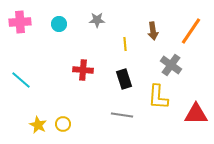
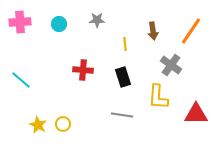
black rectangle: moved 1 px left, 2 px up
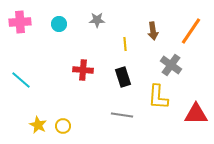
yellow circle: moved 2 px down
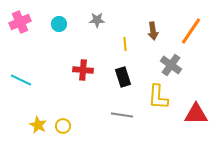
pink cross: rotated 20 degrees counterclockwise
cyan line: rotated 15 degrees counterclockwise
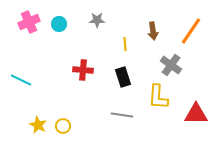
pink cross: moved 9 px right
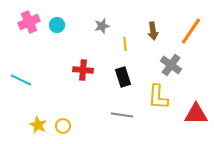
gray star: moved 5 px right, 6 px down; rotated 14 degrees counterclockwise
cyan circle: moved 2 px left, 1 px down
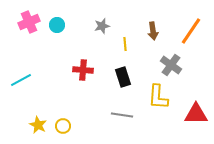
cyan line: rotated 55 degrees counterclockwise
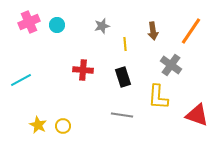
red triangle: moved 1 px right, 1 px down; rotated 20 degrees clockwise
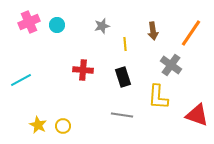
orange line: moved 2 px down
